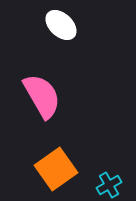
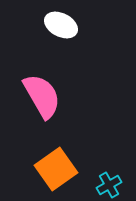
white ellipse: rotated 16 degrees counterclockwise
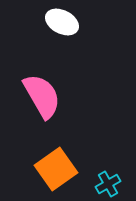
white ellipse: moved 1 px right, 3 px up
cyan cross: moved 1 px left, 1 px up
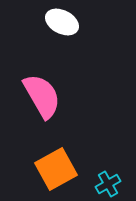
orange square: rotated 6 degrees clockwise
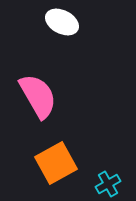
pink semicircle: moved 4 px left
orange square: moved 6 px up
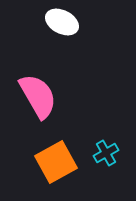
orange square: moved 1 px up
cyan cross: moved 2 px left, 31 px up
